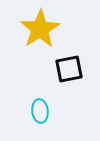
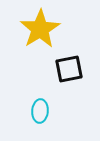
cyan ellipse: rotated 10 degrees clockwise
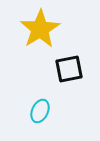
cyan ellipse: rotated 20 degrees clockwise
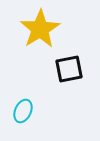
cyan ellipse: moved 17 px left
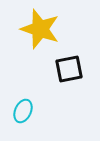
yellow star: rotated 21 degrees counterclockwise
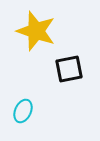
yellow star: moved 4 px left, 2 px down
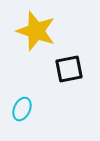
cyan ellipse: moved 1 px left, 2 px up
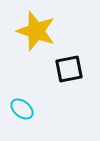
cyan ellipse: rotated 75 degrees counterclockwise
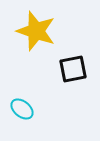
black square: moved 4 px right
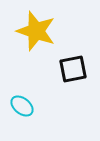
cyan ellipse: moved 3 px up
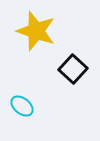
black square: rotated 36 degrees counterclockwise
